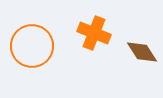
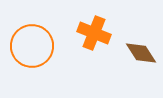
brown diamond: moved 1 px left, 1 px down
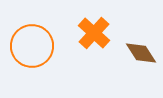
orange cross: rotated 20 degrees clockwise
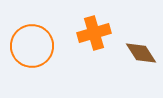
orange cross: rotated 32 degrees clockwise
